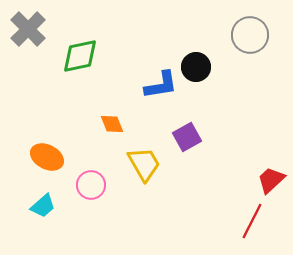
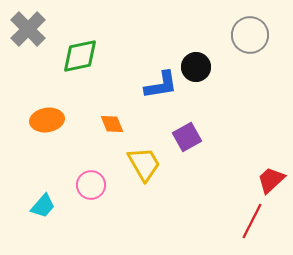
orange ellipse: moved 37 px up; rotated 36 degrees counterclockwise
cyan trapezoid: rotated 8 degrees counterclockwise
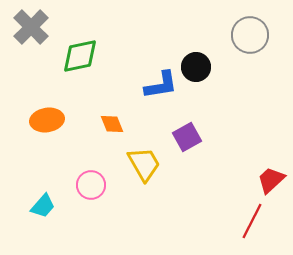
gray cross: moved 3 px right, 2 px up
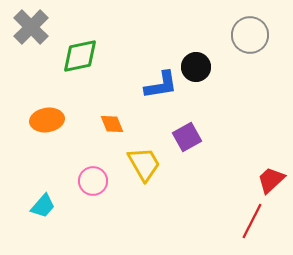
pink circle: moved 2 px right, 4 px up
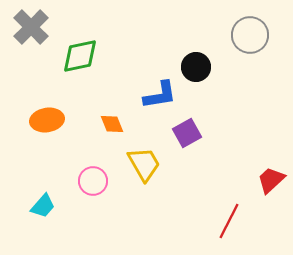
blue L-shape: moved 1 px left, 10 px down
purple square: moved 4 px up
red line: moved 23 px left
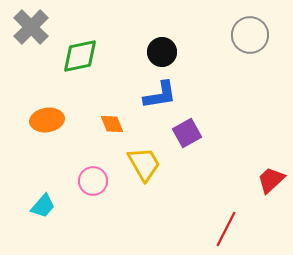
black circle: moved 34 px left, 15 px up
red line: moved 3 px left, 8 px down
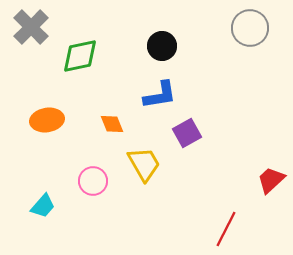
gray circle: moved 7 px up
black circle: moved 6 px up
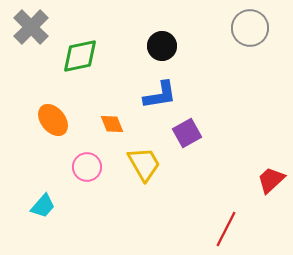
orange ellipse: moved 6 px right; rotated 60 degrees clockwise
pink circle: moved 6 px left, 14 px up
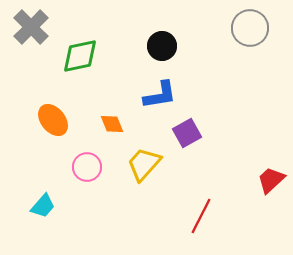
yellow trapezoid: rotated 108 degrees counterclockwise
red line: moved 25 px left, 13 px up
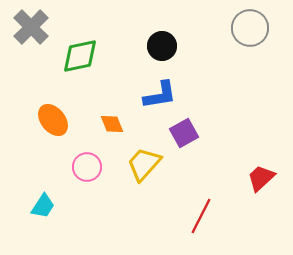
purple square: moved 3 px left
red trapezoid: moved 10 px left, 2 px up
cyan trapezoid: rotated 8 degrees counterclockwise
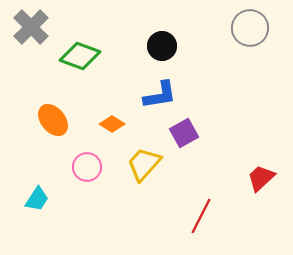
green diamond: rotated 33 degrees clockwise
orange diamond: rotated 35 degrees counterclockwise
cyan trapezoid: moved 6 px left, 7 px up
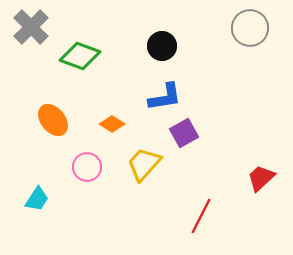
blue L-shape: moved 5 px right, 2 px down
